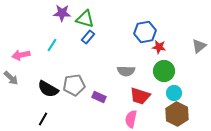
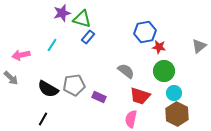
purple star: rotated 18 degrees counterclockwise
green triangle: moved 3 px left
gray semicircle: rotated 144 degrees counterclockwise
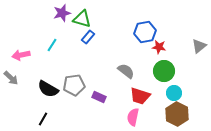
pink semicircle: moved 2 px right, 2 px up
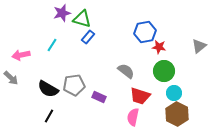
black line: moved 6 px right, 3 px up
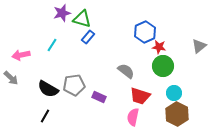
blue hexagon: rotated 15 degrees counterclockwise
green circle: moved 1 px left, 5 px up
black line: moved 4 px left
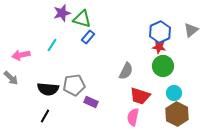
blue hexagon: moved 15 px right
gray triangle: moved 8 px left, 16 px up
gray semicircle: rotated 78 degrees clockwise
black semicircle: rotated 25 degrees counterclockwise
purple rectangle: moved 8 px left, 5 px down
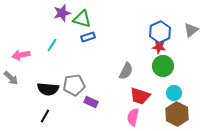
blue rectangle: rotated 32 degrees clockwise
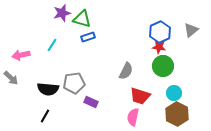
gray pentagon: moved 2 px up
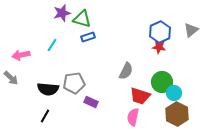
green circle: moved 1 px left, 16 px down
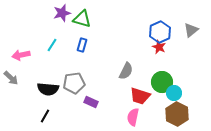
blue rectangle: moved 6 px left, 8 px down; rotated 56 degrees counterclockwise
red star: rotated 16 degrees clockwise
